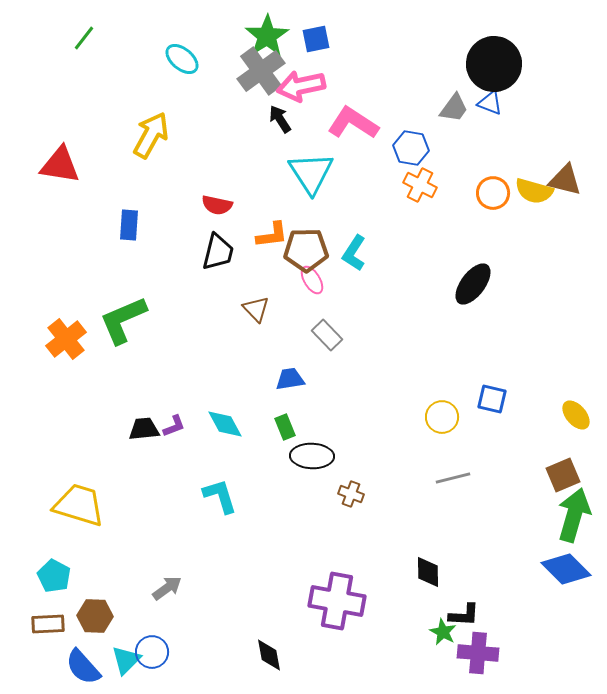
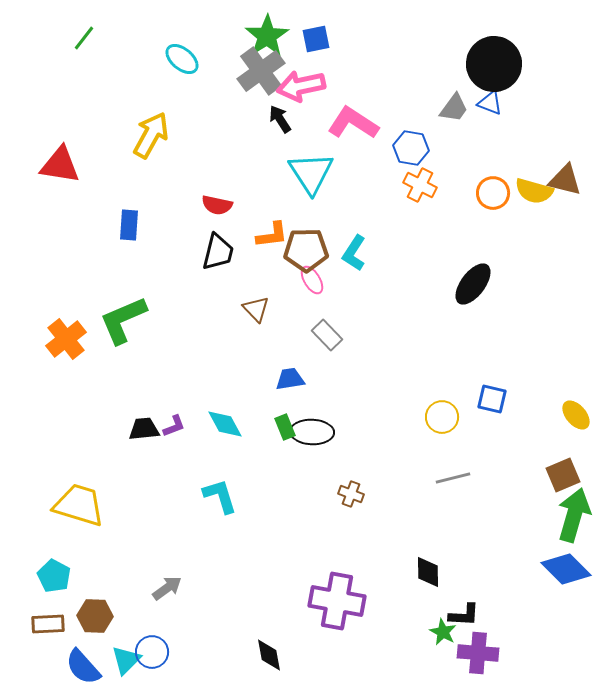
black ellipse at (312, 456): moved 24 px up
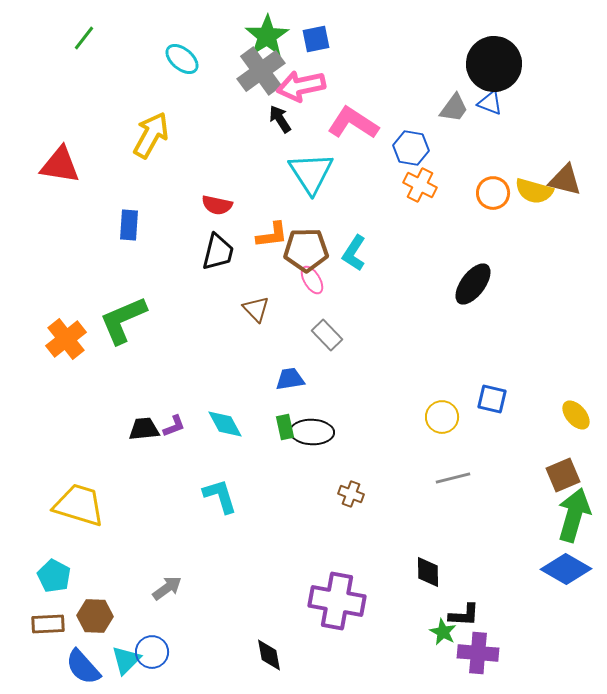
green rectangle at (285, 427): rotated 10 degrees clockwise
blue diamond at (566, 569): rotated 15 degrees counterclockwise
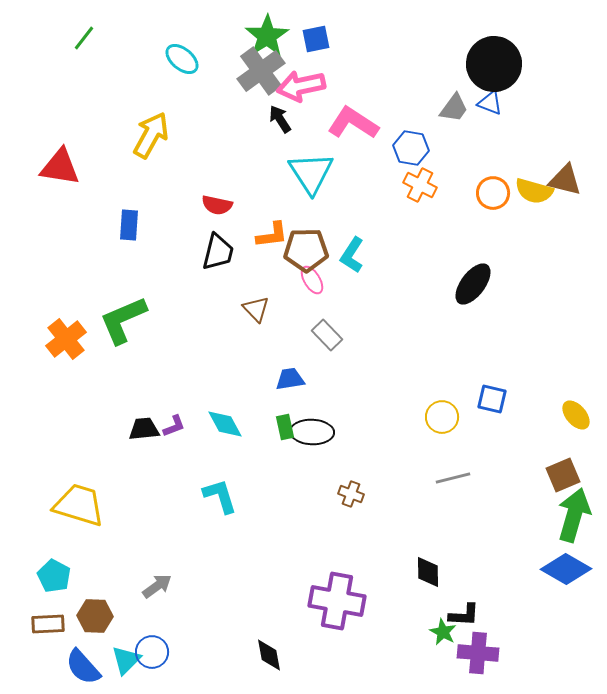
red triangle at (60, 165): moved 2 px down
cyan L-shape at (354, 253): moved 2 px left, 2 px down
gray arrow at (167, 588): moved 10 px left, 2 px up
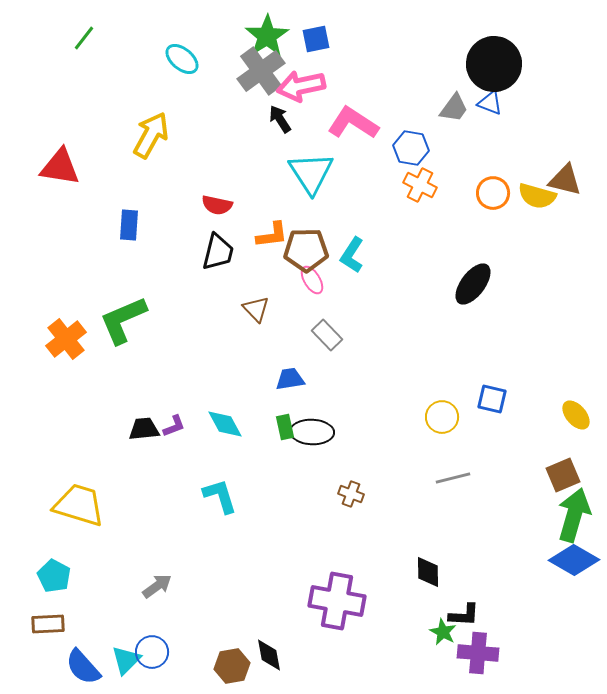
yellow semicircle at (534, 191): moved 3 px right, 5 px down
blue diamond at (566, 569): moved 8 px right, 9 px up
brown hexagon at (95, 616): moved 137 px right, 50 px down; rotated 12 degrees counterclockwise
